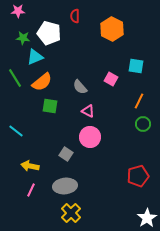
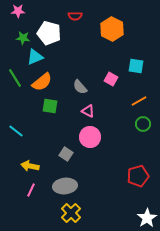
red semicircle: rotated 88 degrees counterclockwise
orange line: rotated 35 degrees clockwise
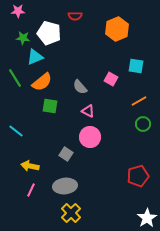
orange hexagon: moved 5 px right; rotated 10 degrees clockwise
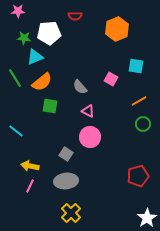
white pentagon: rotated 20 degrees counterclockwise
green star: moved 1 px right
gray ellipse: moved 1 px right, 5 px up
pink line: moved 1 px left, 4 px up
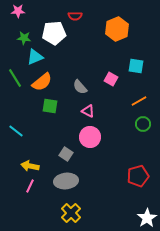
white pentagon: moved 5 px right
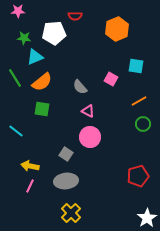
green square: moved 8 px left, 3 px down
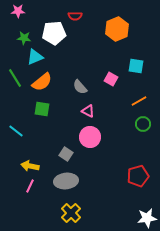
white star: rotated 24 degrees clockwise
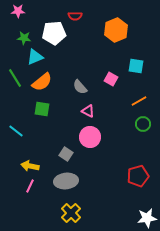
orange hexagon: moved 1 px left, 1 px down
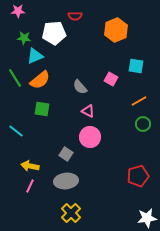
cyan triangle: moved 1 px up
orange semicircle: moved 2 px left, 2 px up
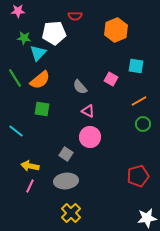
cyan triangle: moved 3 px right, 3 px up; rotated 24 degrees counterclockwise
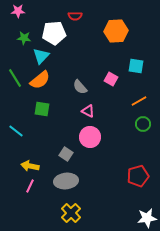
orange hexagon: moved 1 px down; rotated 20 degrees clockwise
cyan triangle: moved 3 px right, 3 px down
